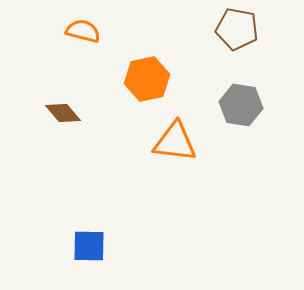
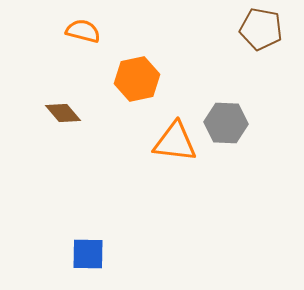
brown pentagon: moved 24 px right
orange hexagon: moved 10 px left
gray hexagon: moved 15 px left, 18 px down; rotated 6 degrees counterclockwise
blue square: moved 1 px left, 8 px down
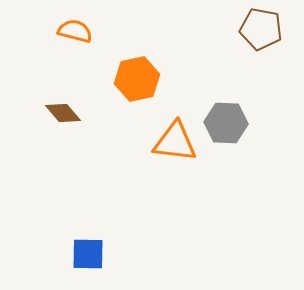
orange semicircle: moved 8 px left
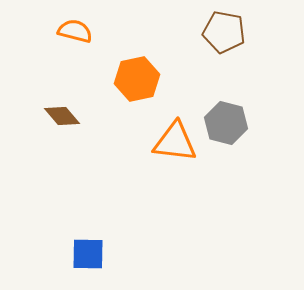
brown pentagon: moved 37 px left, 3 px down
brown diamond: moved 1 px left, 3 px down
gray hexagon: rotated 12 degrees clockwise
